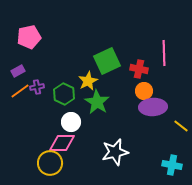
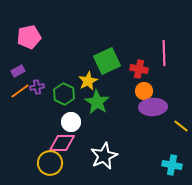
white star: moved 11 px left, 4 px down; rotated 12 degrees counterclockwise
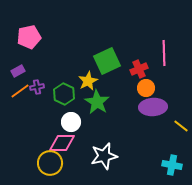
red cross: rotated 36 degrees counterclockwise
orange circle: moved 2 px right, 3 px up
white star: rotated 12 degrees clockwise
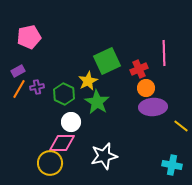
orange line: moved 1 px left, 2 px up; rotated 24 degrees counterclockwise
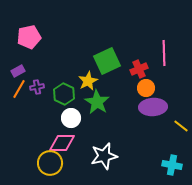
white circle: moved 4 px up
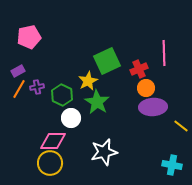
green hexagon: moved 2 px left, 1 px down
pink diamond: moved 9 px left, 2 px up
white star: moved 4 px up
